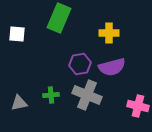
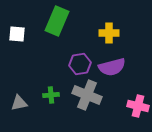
green rectangle: moved 2 px left, 3 px down
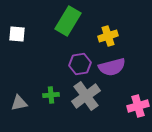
green rectangle: moved 11 px right; rotated 8 degrees clockwise
yellow cross: moved 1 px left, 3 px down; rotated 18 degrees counterclockwise
gray cross: moved 1 px left, 1 px down; rotated 32 degrees clockwise
pink cross: rotated 30 degrees counterclockwise
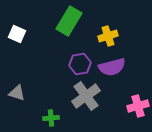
green rectangle: moved 1 px right
white square: rotated 18 degrees clockwise
green cross: moved 23 px down
gray triangle: moved 2 px left, 10 px up; rotated 30 degrees clockwise
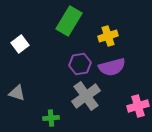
white square: moved 3 px right, 10 px down; rotated 30 degrees clockwise
